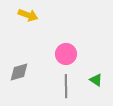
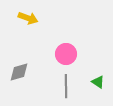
yellow arrow: moved 3 px down
green triangle: moved 2 px right, 2 px down
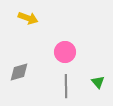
pink circle: moved 1 px left, 2 px up
green triangle: rotated 16 degrees clockwise
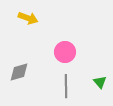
green triangle: moved 2 px right
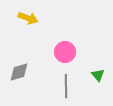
green triangle: moved 2 px left, 7 px up
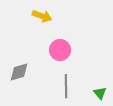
yellow arrow: moved 14 px right, 2 px up
pink circle: moved 5 px left, 2 px up
green triangle: moved 2 px right, 18 px down
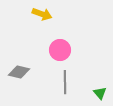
yellow arrow: moved 2 px up
gray diamond: rotated 30 degrees clockwise
gray line: moved 1 px left, 4 px up
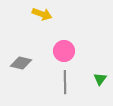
pink circle: moved 4 px right, 1 px down
gray diamond: moved 2 px right, 9 px up
green triangle: moved 14 px up; rotated 16 degrees clockwise
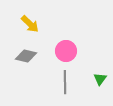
yellow arrow: moved 12 px left, 10 px down; rotated 24 degrees clockwise
pink circle: moved 2 px right
gray diamond: moved 5 px right, 7 px up
